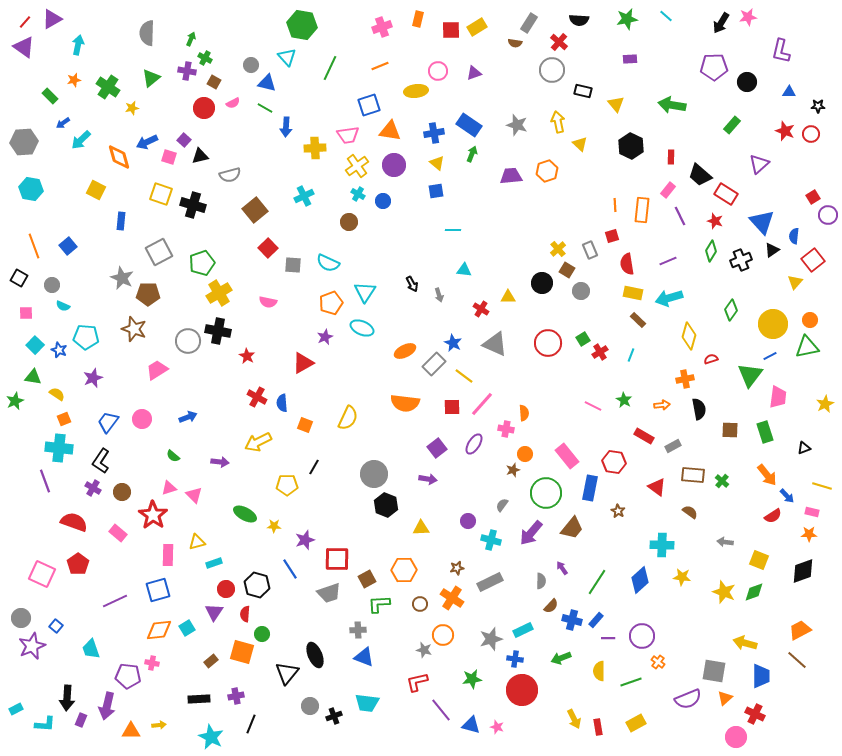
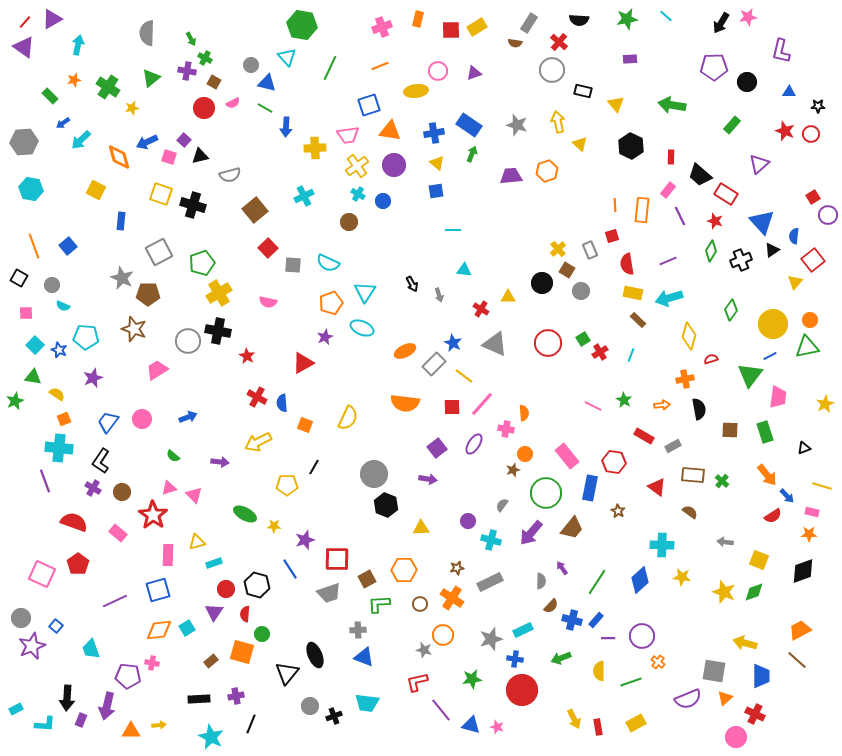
green arrow at (191, 39): rotated 128 degrees clockwise
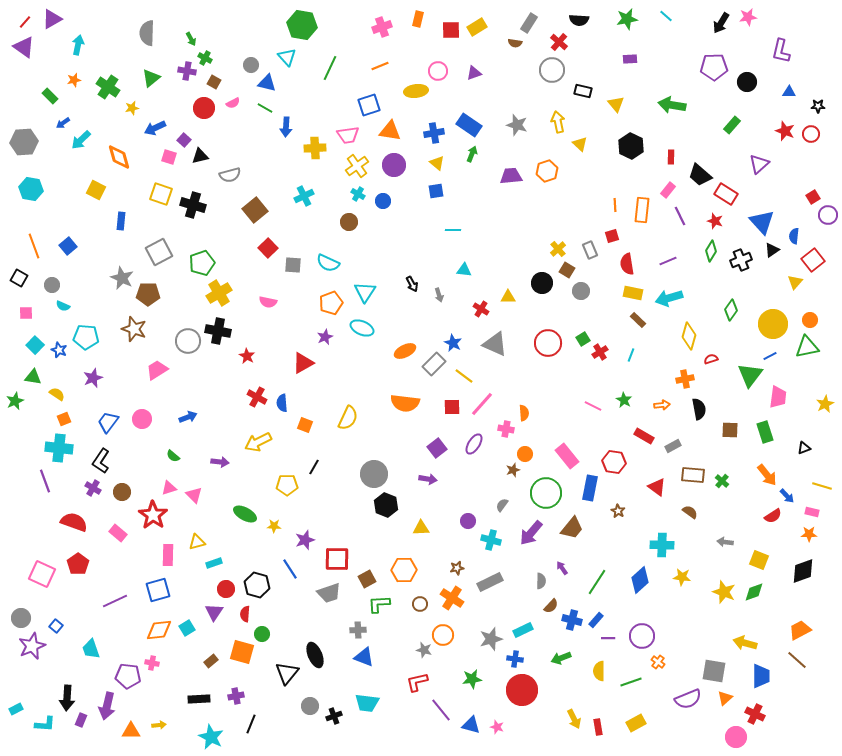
blue arrow at (147, 142): moved 8 px right, 14 px up
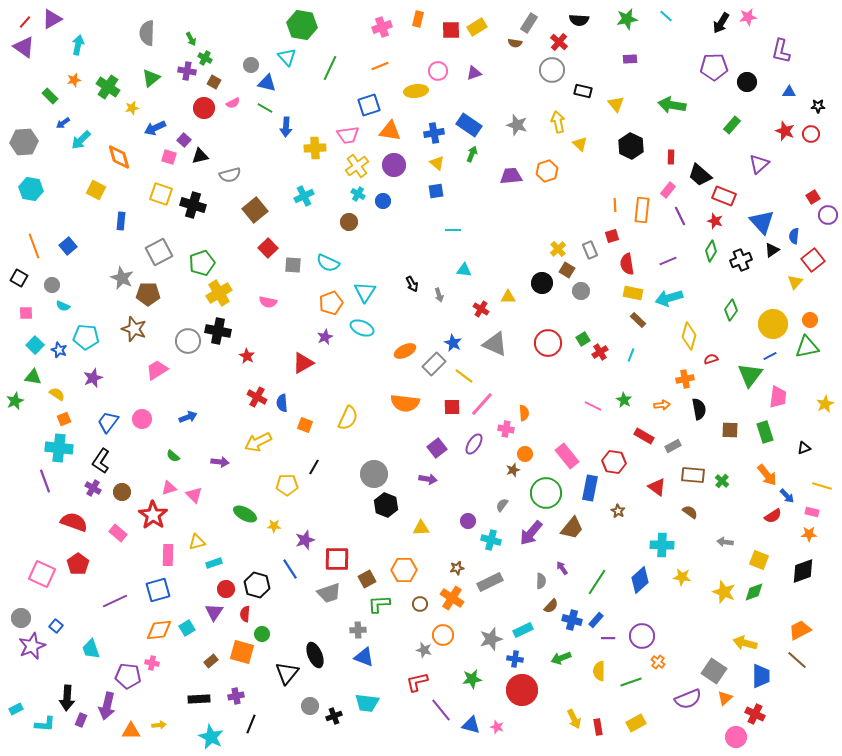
red rectangle at (726, 194): moved 2 px left, 2 px down; rotated 10 degrees counterclockwise
gray square at (714, 671): rotated 25 degrees clockwise
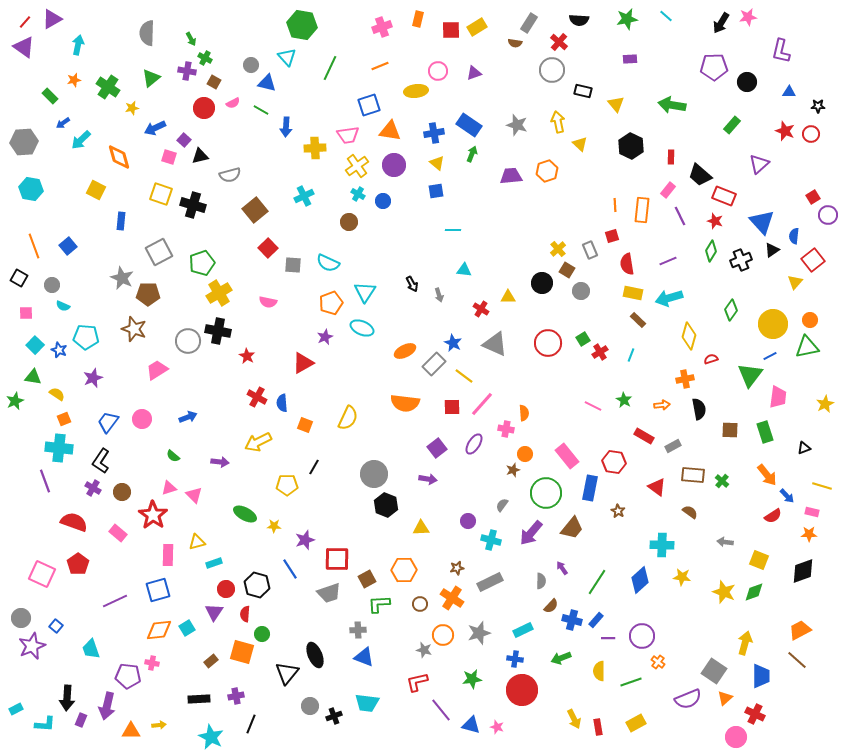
green line at (265, 108): moved 4 px left, 2 px down
gray star at (491, 639): moved 12 px left, 6 px up
yellow arrow at (745, 643): rotated 90 degrees clockwise
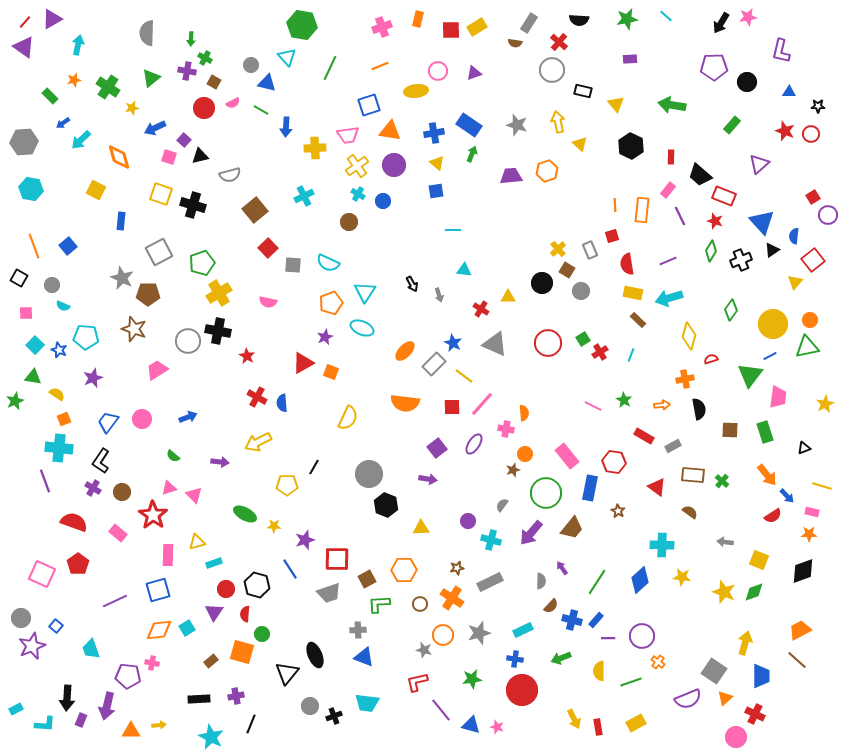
green arrow at (191, 39): rotated 32 degrees clockwise
orange ellipse at (405, 351): rotated 20 degrees counterclockwise
orange square at (305, 425): moved 26 px right, 53 px up
gray circle at (374, 474): moved 5 px left
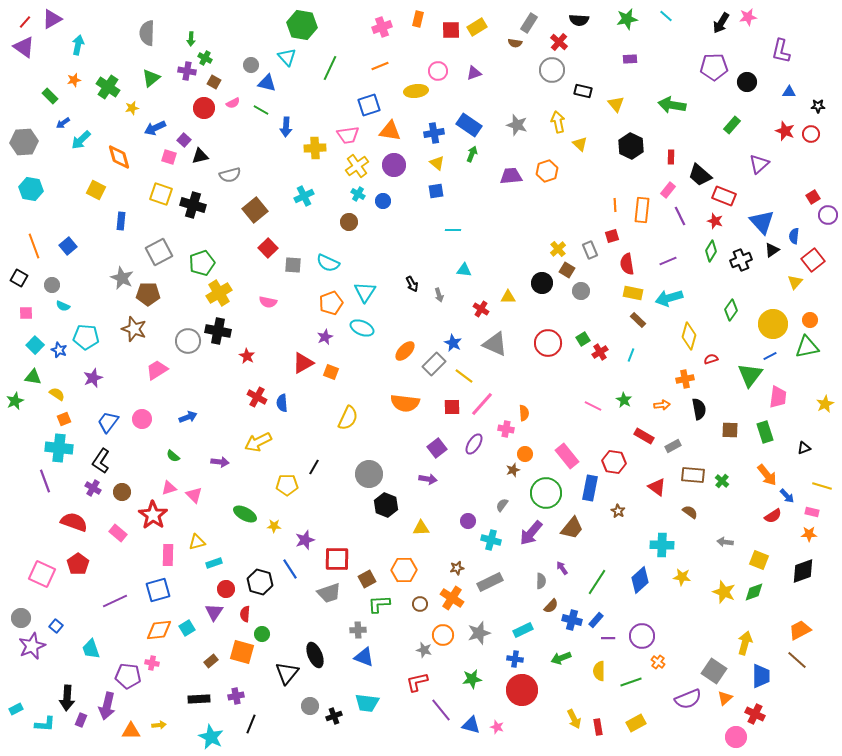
black hexagon at (257, 585): moved 3 px right, 3 px up
